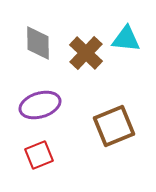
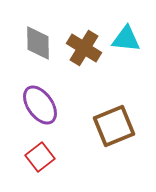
brown cross: moved 2 px left, 5 px up; rotated 12 degrees counterclockwise
purple ellipse: rotated 72 degrees clockwise
red square: moved 1 px right, 2 px down; rotated 16 degrees counterclockwise
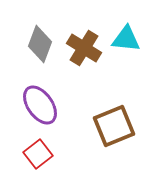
gray diamond: moved 2 px right, 1 px down; rotated 21 degrees clockwise
red square: moved 2 px left, 3 px up
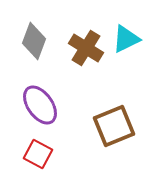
cyan triangle: rotated 32 degrees counterclockwise
gray diamond: moved 6 px left, 3 px up
brown cross: moved 2 px right
red square: rotated 24 degrees counterclockwise
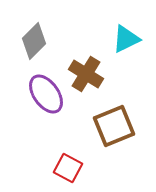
gray diamond: rotated 24 degrees clockwise
brown cross: moved 26 px down
purple ellipse: moved 6 px right, 11 px up
red square: moved 30 px right, 14 px down
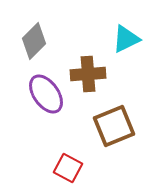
brown cross: moved 2 px right; rotated 36 degrees counterclockwise
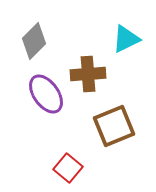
red square: rotated 12 degrees clockwise
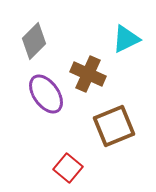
brown cross: rotated 28 degrees clockwise
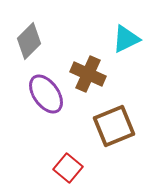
gray diamond: moved 5 px left
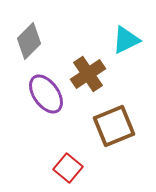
cyan triangle: moved 1 px down
brown cross: rotated 32 degrees clockwise
